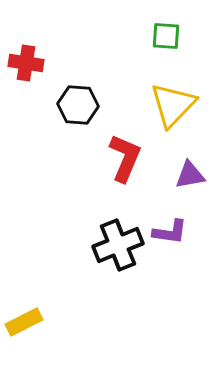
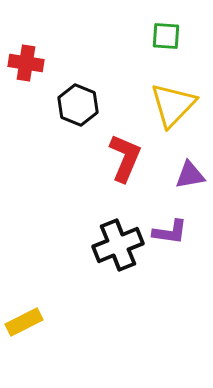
black hexagon: rotated 18 degrees clockwise
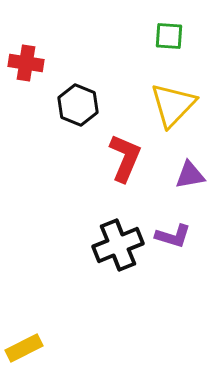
green square: moved 3 px right
purple L-shape: moved 3 px right, 4 px down; rotated 9 degrees clockwise
yellow rectangle: moved 26 px down
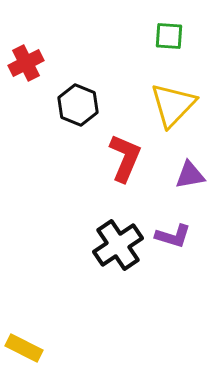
red cross: rotated 36 degrees counterclockwise
black cross: rotated 12 degrees counterclockwise
yellow rectangle: rotated 54 degrees clockwise
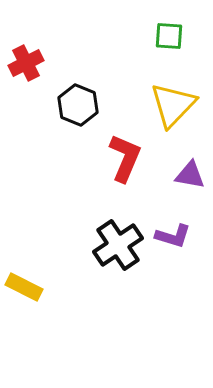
purple triangle: rotated 20 degrees clockwise
yellow rectangle: moved 61 px up
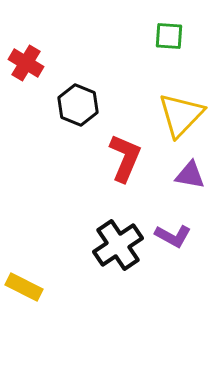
red cross: rotated 32 degrees counterclockwise
yellow triangle: moved 8 px right, 10 px down
purple L-shape: rotated 12 degrees clockwise
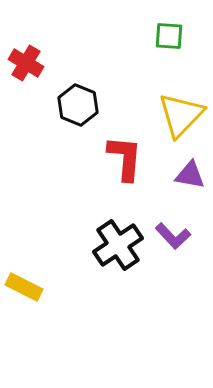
red L-shape: rotated 18 degrees counterclockwise
purple L-shape: rotated 18 degrees clockwise
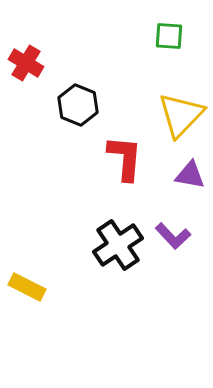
yellow rectangle: moved 3 px right
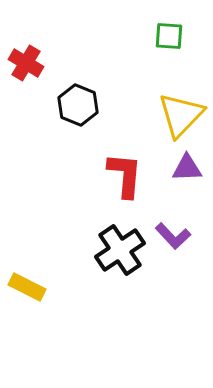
red L-shape: moved 17 px down
purple triangle: moved 3 px left, 7 px up; rotated 12 degrees counterclockwise
black cross: moved 2 px right, 5 px down
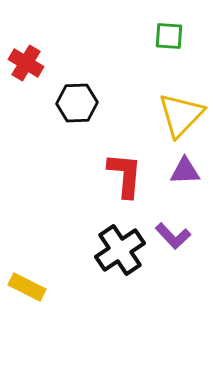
black hexagon: moved 1 px left, 2 px up; rotated 24 degrees counterclockwise
purple triangle: moved 2 px left, 3 px down
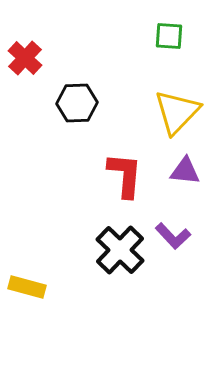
red cross: moved 1 px left, 5 px up; rotated 12 degrees clockwise
yellow triangle: moved 4 px left, 3 px up
purple triangle: rotated 8 degrees clockwise
black cross: rotated 12 degrees counterclockwise
yellow rectangle: rotated 12 degrees counterclockwise
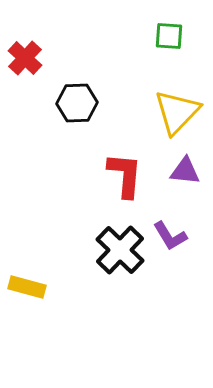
purple L-shape: moved 3 px left; rotated 12 degrees clockwise
